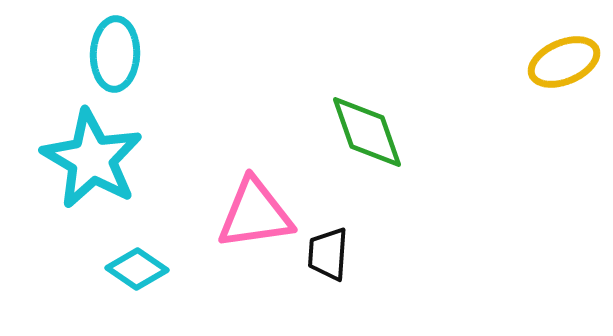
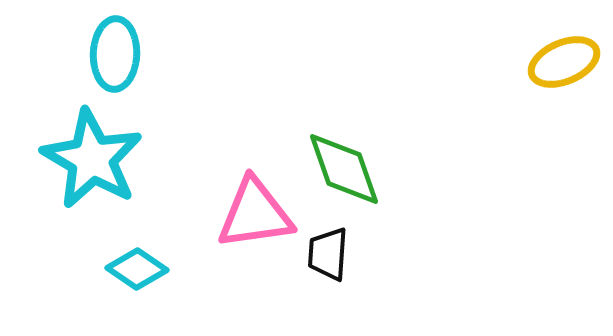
green diamond: moved 23 px left, 37 px down
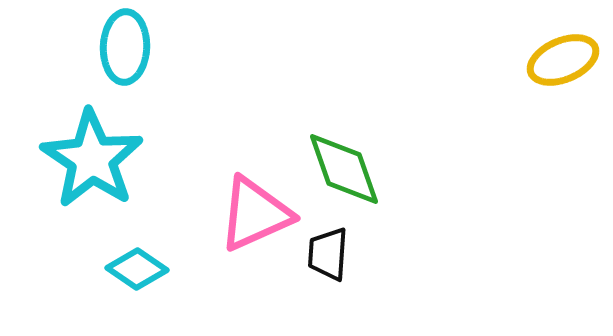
cyan ellipse: moved 10 px right, 7 px up
yellow ellipse: moved 1 px left, 2 px up
cyan star: rotated 4 degrees clockwise
pink triangle: rotated 16 degrees counterclockwise
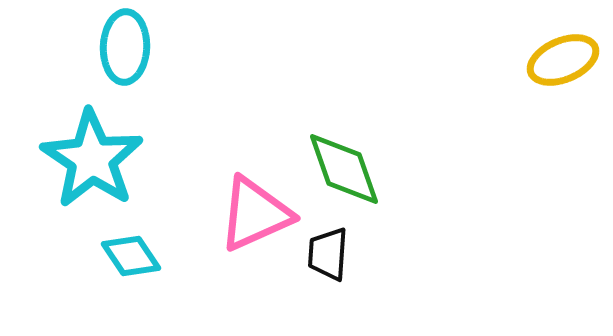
cyan diamond: moved 6 px left, 13 px up; rotated 22 degrees clockwise
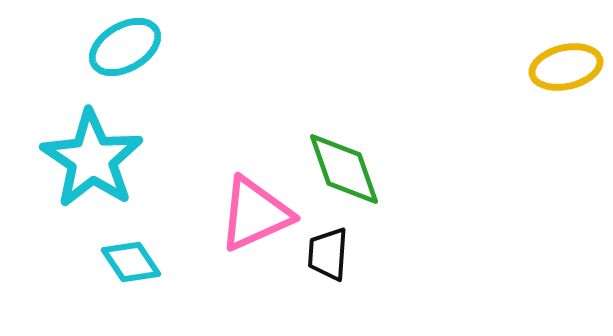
cyan ellipse: rotated 58 degrees clockwise
yellow ellipse: moved 3 px right, 7 px down; rotated 10 degrees clockwise
cyan diamond: moved 6 px down
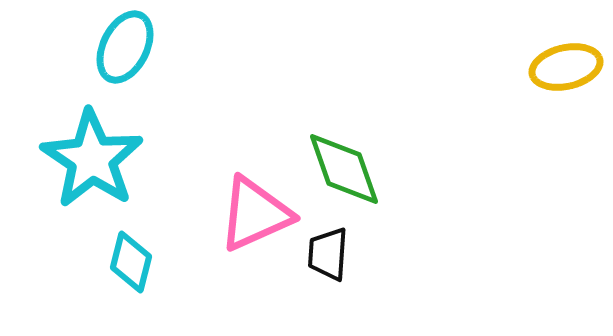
cyan ellipse: rotated 34 degrees counterclockwise
cyan diamond: rotated 48 degrees clockwise
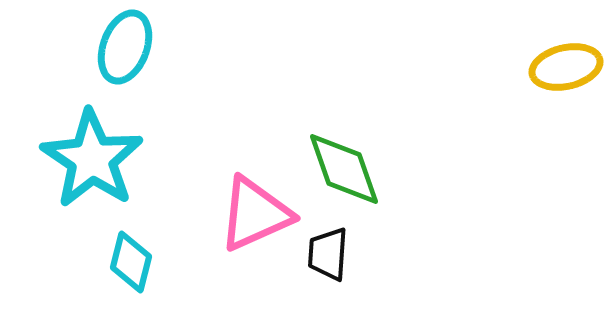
cyan ellipse: rotated 6 degrees counterclockwise
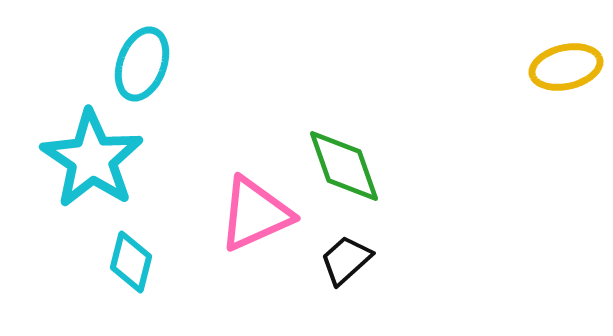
cyan ellipse: moved 17 px right, 17 px down
green diamond: moved 3 px up
black trapezoid: moved 18 px right, 6 px down; rotated 44 degrees clockwise
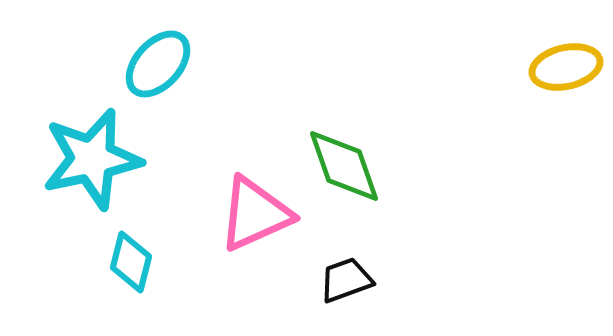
cyan ellipse: moved 16 px right; rotated 22 degrees clockwise
cyan star: rotated 26 degrees clockwise
black trapezoid: moved 20 px down; rotated 22 degrees clockwise
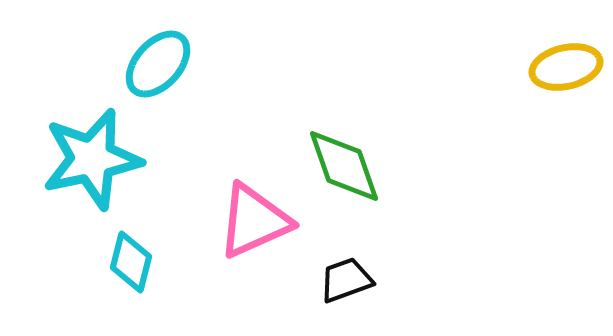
pink triangle: moved 1 px left, 7 px down
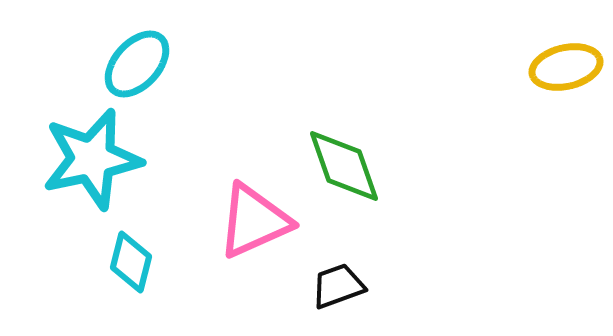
cyan ellipse: moved 21 px left
black trapezoid: moved 8 px left, 6 px down
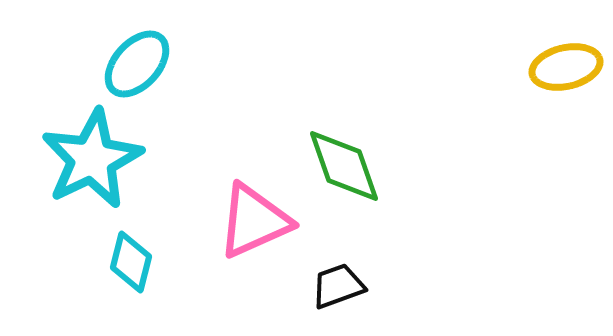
cyan star: rotated 14 degrees counterclockwise
